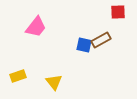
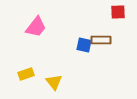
brown rectangle: rotated 30 degrees clockwise
yellow rectangle: moved 8 px right, 2 px up
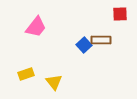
red square: moved 2 px right, 2 px down
blue square: rotated 35 degrees clockwise
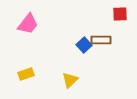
pink trapezoid: moved 8 px left, 3 px up
yellow triangle: moved 16 px right, 2 px up; rotated 24 degrees clockwise
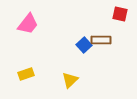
red square: rotated 14 degrees clockwise
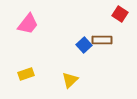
red square: rotated 21 degrees clockwise
brown rectangle: moved 1 px right
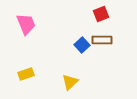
red square: moved 19 px left; rotated 35 degrees clockwise
pink trapezoid: moved 2 px left; rotated 60 degrees counterclockwise
blue square: moved 2 px left
yellow triangle: moved 2 px down
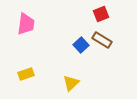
pink trapezoid: rotated 30 degrees clockwise
brown rectangle: rotated 30 degrees clockwise
blue square: moved 1 px left
yellow triangle: moved 1 px right, 1 px down
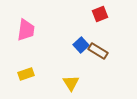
red square: moved 1 px left
pink trapezoid: moved 6 px down
brown rectangle: moved 4 px left, 11 px down
yellow triangle: rotated 18 degrees counterclockwise
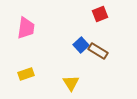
pink trapezoid: moved 2 px up
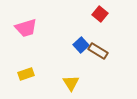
red square: rotated 28 degrees counterclockwise
pink trapezoid: rotated 65 degrees clockwise
